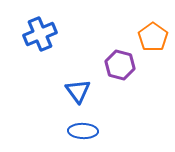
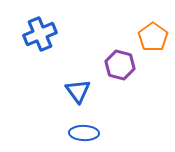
blue ellipse: moved 1 px right, 2 px down
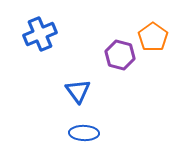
purple hexagon: moved 10 px up
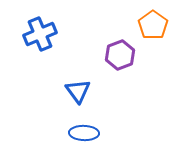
orange pentagon: moved 12 px up
purple hexagon: rotated 24 degrees clockwise
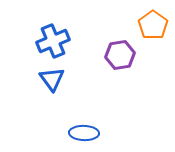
blue cross: moved 13 px right, 7 px down
purple hexagon: rotated 12 degrees clockwise
blue triangle: moved 26 px left, 12 px up
